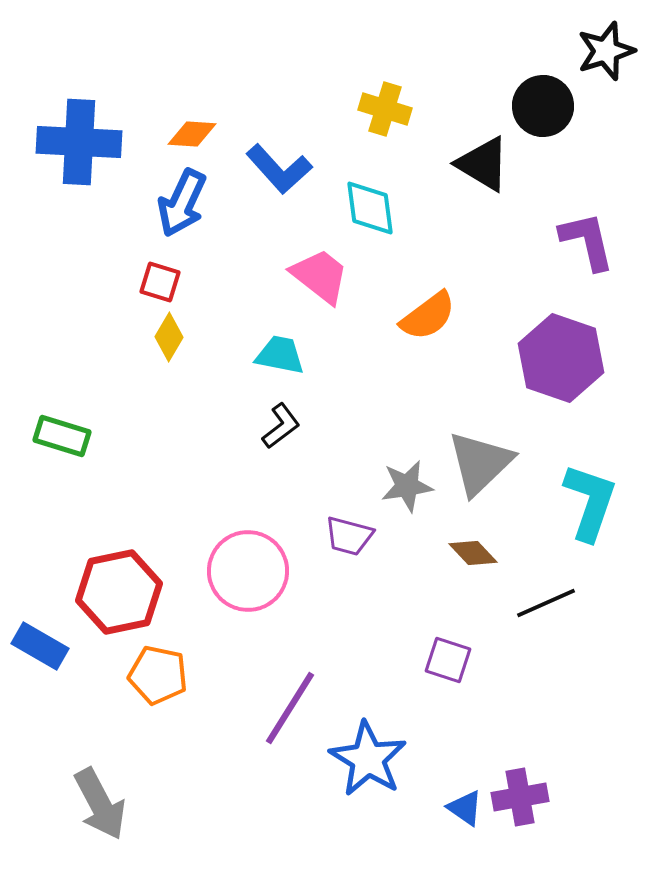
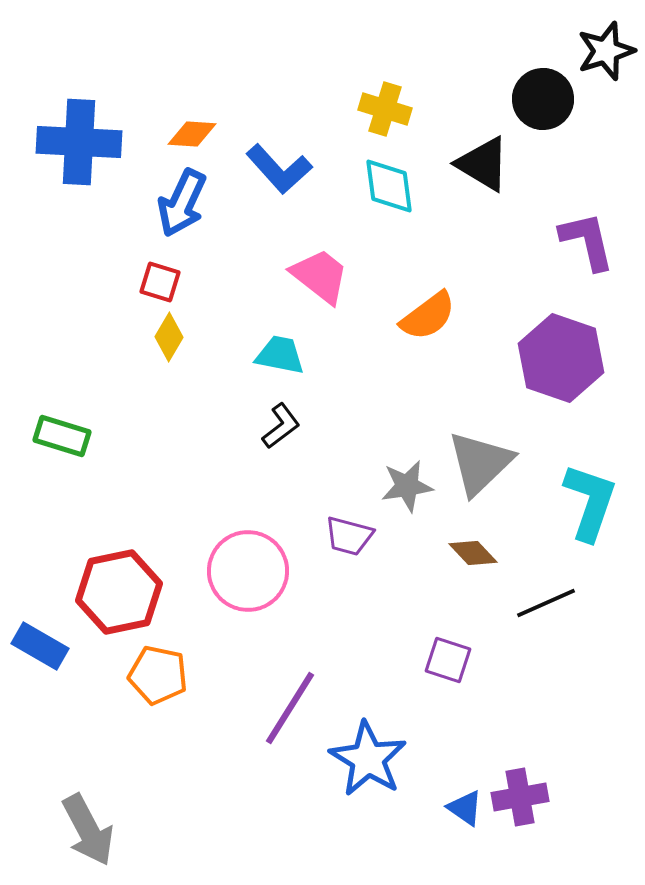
black circle: moved 7 px up
cyan diamond: moved 19 px right, 22 px up
gray arrow: moved 12 px left, 26 px down
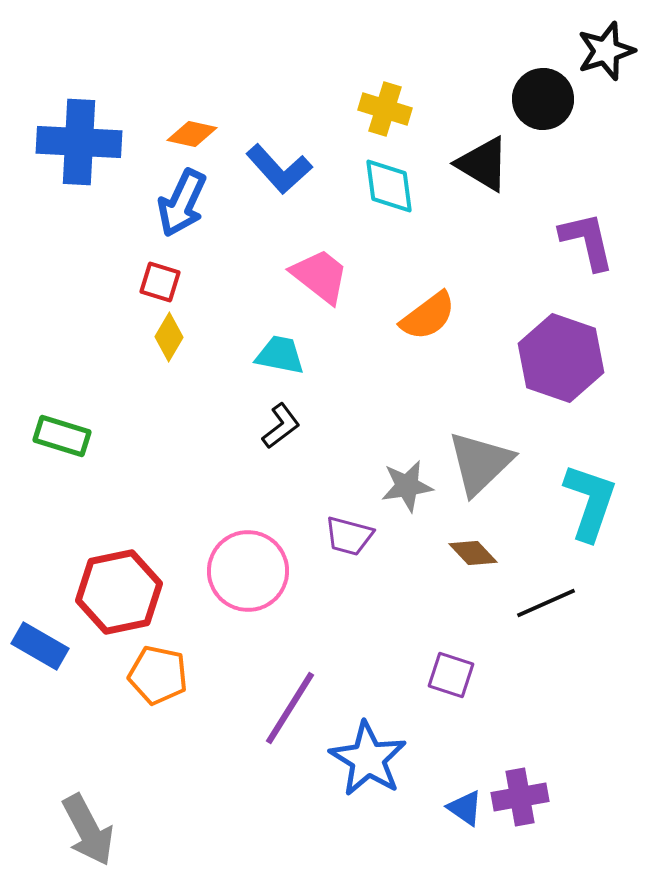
orange diamond: rotated 9 degrees clockwise
purple square: moved 3 px right, 15 px down
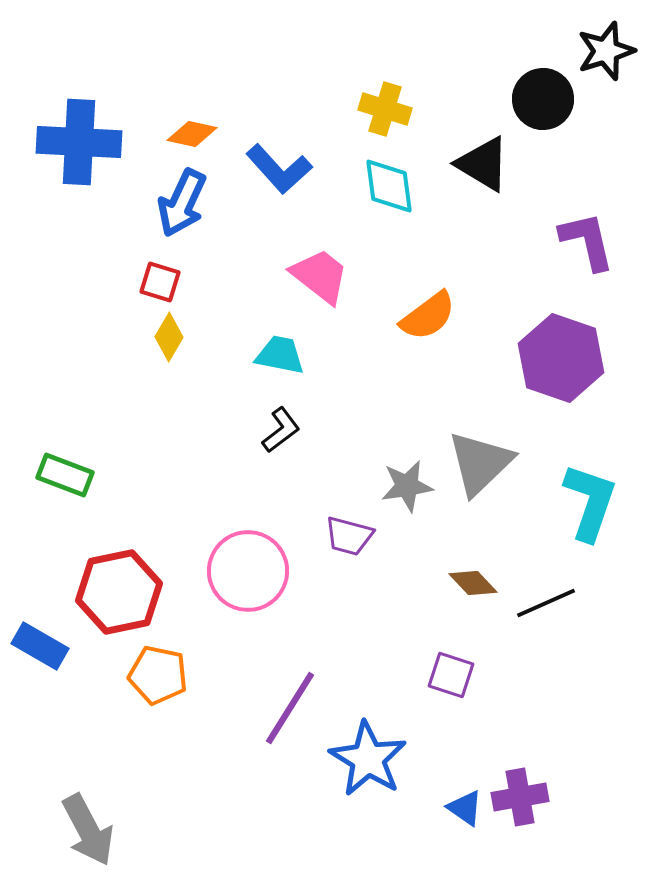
black L-shape: moved 4 px down
green rectangle: moved 3 px right, 39 px down; rotated 4 degrees clockwise
brown diamond: moved 30 px down
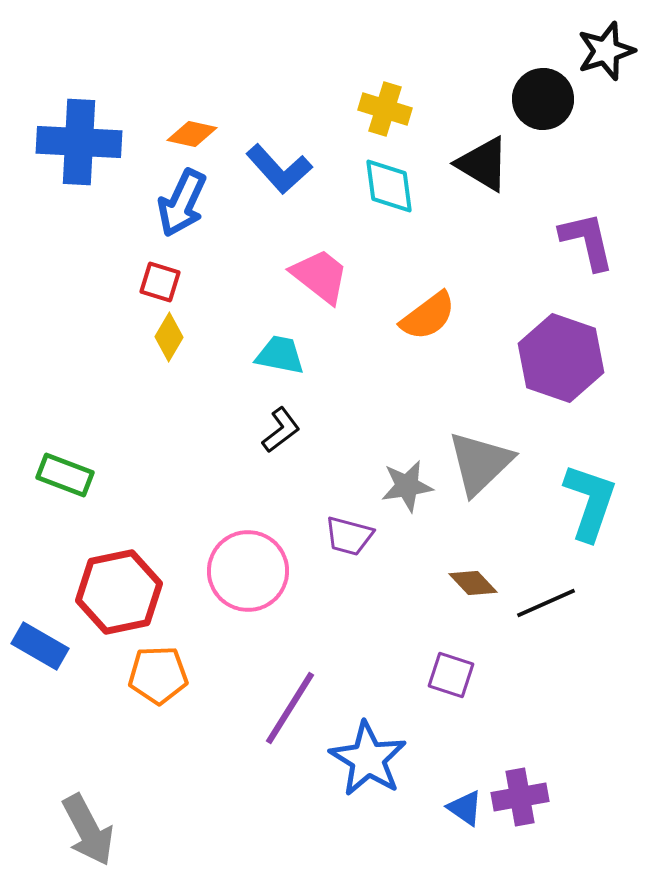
orange pentagon: rotated 14 degrees counterclockwise
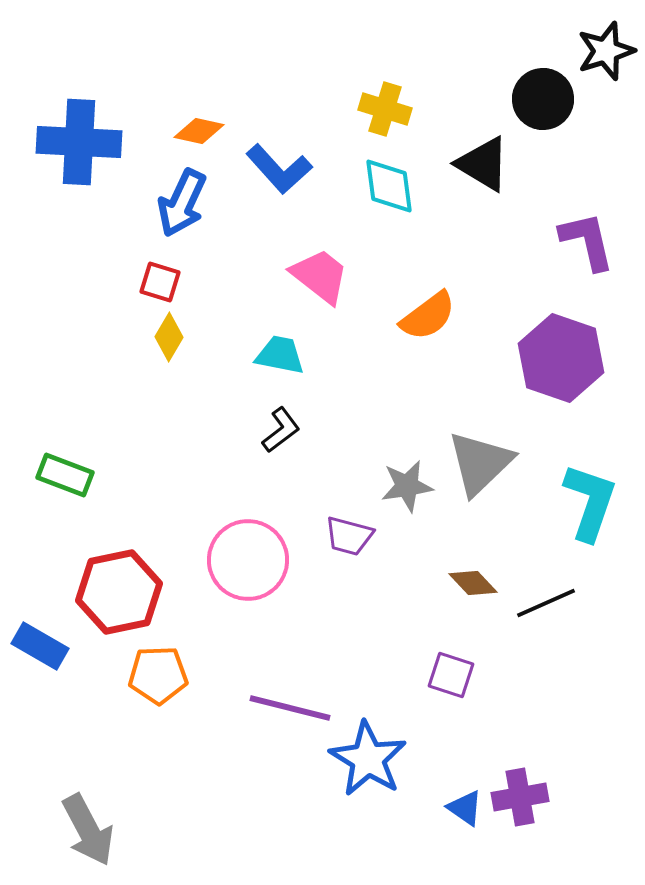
orange diamond: moved 7 px right, 3 px up
pink circle: moved 11 px up
purple line: rotated 72 degrees clockwise
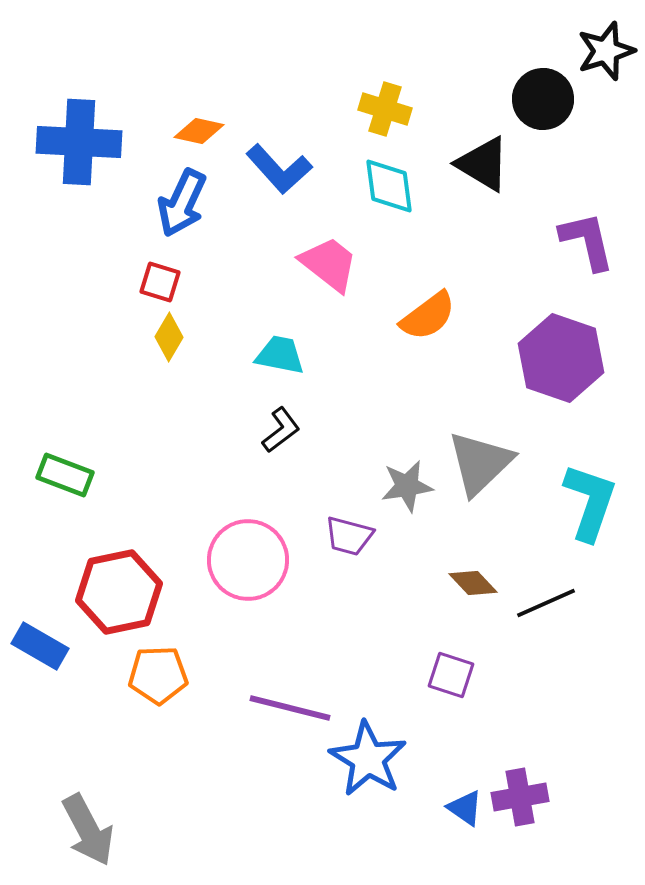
pink trapezoid: moved 9 px right, 12 px up
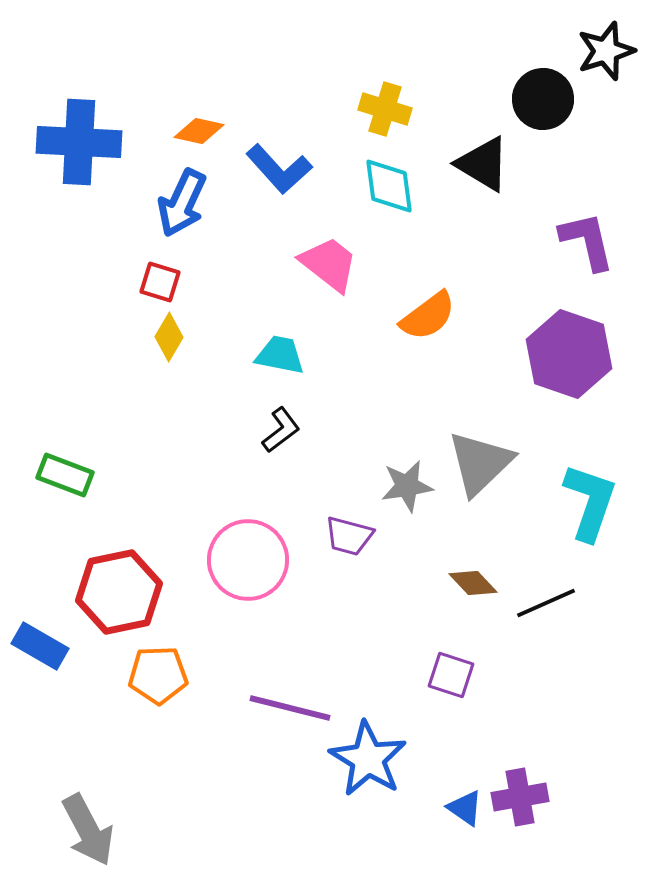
purple hexagon: moved 8 px right, 4 px up
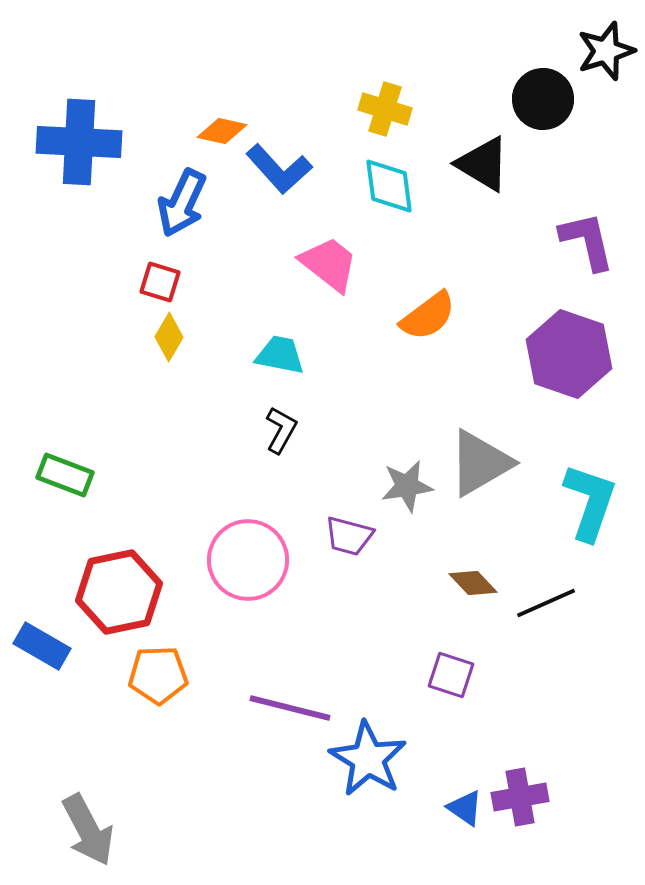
orange diamond: moved 23 px right
black L-shape: rotated 24 degrees counterclockwise
gray triangle: rotated 14 degrees clockwise
blue rectangle: moved 2 px right
